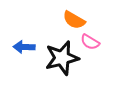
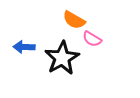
pink semicircle: moved 2 px right, 3 px up
black star: rotated 16 degrees counterclockwise
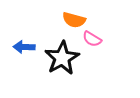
orange semicircle: rotated 15 degrees counterclockwise
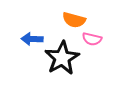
pink semicircle: rotated 18 degrees counterclockwise
blue arrow: moved 8 px right, 8 px up
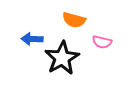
pink semicircle: moved 10 px right, 3 px down
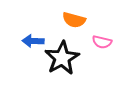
blue arrow: moved 1 px right, 2 px down
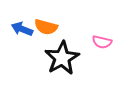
orange semicircle: moved 28 px left, 7 px down
blue arrow: moved 11 px left, 12 px up; rotated 20 degrees clockwise
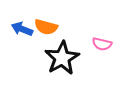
pink semicircle: moved 2 px down
